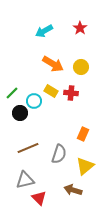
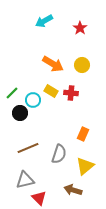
cyan arrow: moved 10 px up
yellow circle: moved 1 px right, 2 px up
cyan circle: moved 1 px left, 1 px up
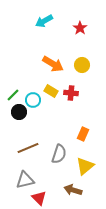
green line: moved 1 px right, 2 px down
black circle: moved 1 px left, 1 px up
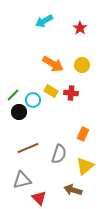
gray triangle: moved 3 px left
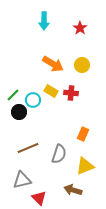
cyan arrow: rotated 60 degrees counterclockwise
yellow triangle: rotated 18 degrees clockwise
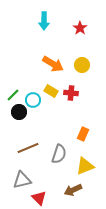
brown arrow: rotated 42 degrees counterclockwise
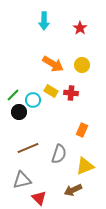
orange rectangle: moved 1 px left, 4 px up
